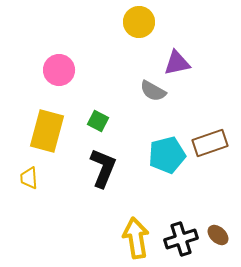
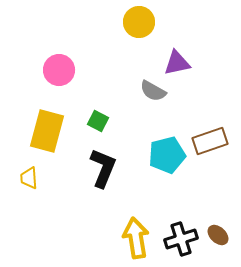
brown rectangle: moved 2 px up
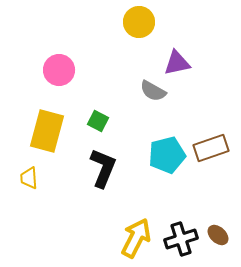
brown rectangle: moved 1 px right, 7 px down
yellow arrow: rotated 36 degrees clockwise
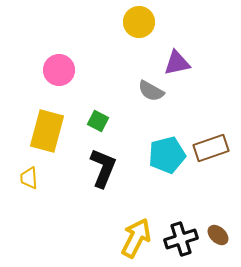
gray semicircle: moved 2 px left
